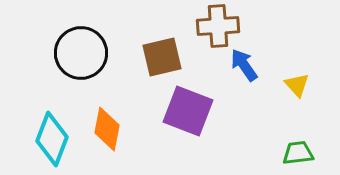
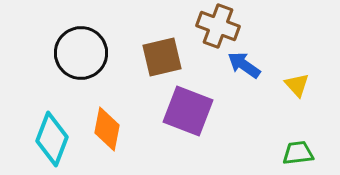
brown cross: rotated 24 degrees clockwise
blue arrow: rotated 20 degrees counterclockwise
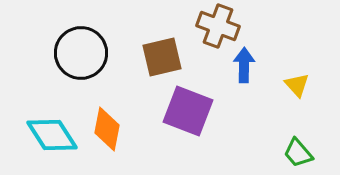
blue arrow: rotated 56 degrees clockwise
cyan diamond: moved 4 px up; rotated 54 degrees counterclockwise
green trapezoid: rotated 124 degrees counterclockwise
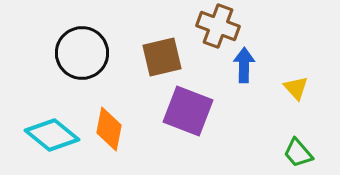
black circle: moved 1 px right
yellow triangle: moved 1 px left, 3 px down
orange diamond: moved 2 px right
cyan diamond: rotated 18 degrees counterclockwise
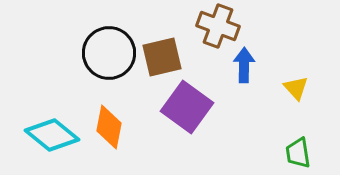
black circle: moved 27 px right
purple square: moved 1 px left, 4 px up; rotated 15 degrees clockwise
orange diamond: moved 2 px up
green trapezoid: rotated 32 degrees clockwise
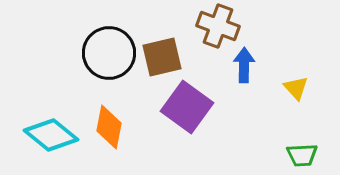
cyan diamond: moved 1 px left
green trapezoid: moved 4 px right, 2 px down; rotated 84 degrees counterclockwise
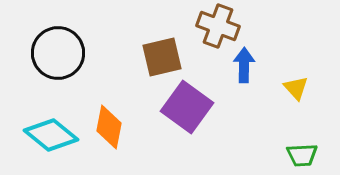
black circle: moved 51 px left
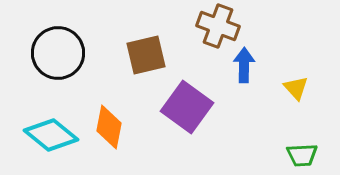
brown square: moved 16 px left, 2 px up
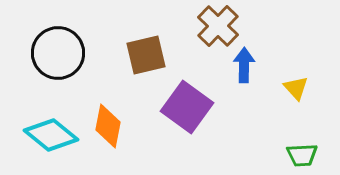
brown cross: rotated 24 degrees clockwise
orange diamond: moved 1 px left, 1 px up
